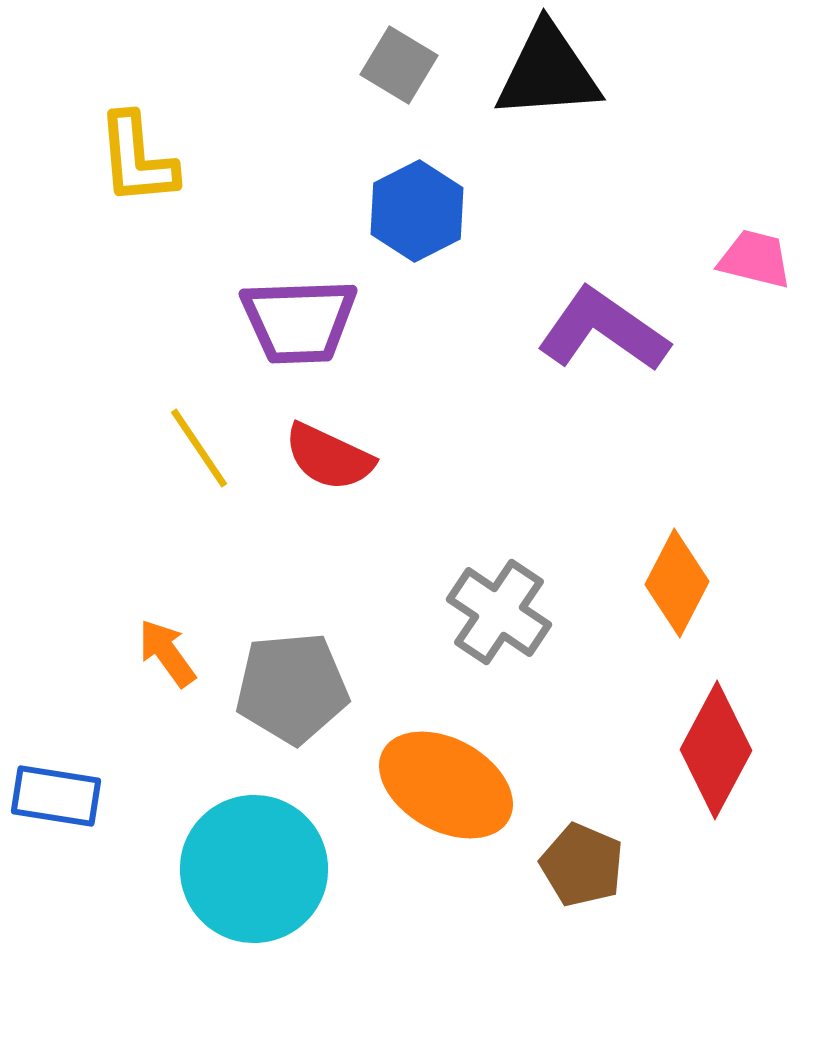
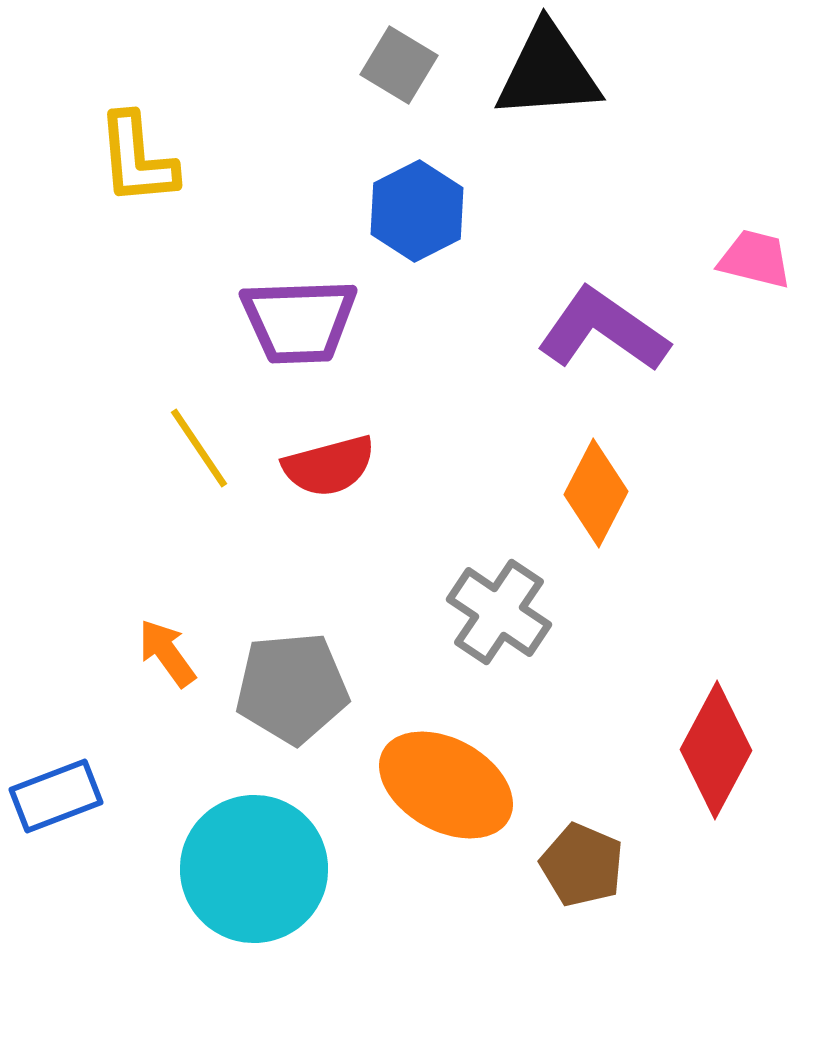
red semicircle: moved 9 px down; rotated 40 degrees counterclockwise
orange diamond: moved 81 px left, 90 px up
blue rectangle: rotated 30 degrees counterclockwise
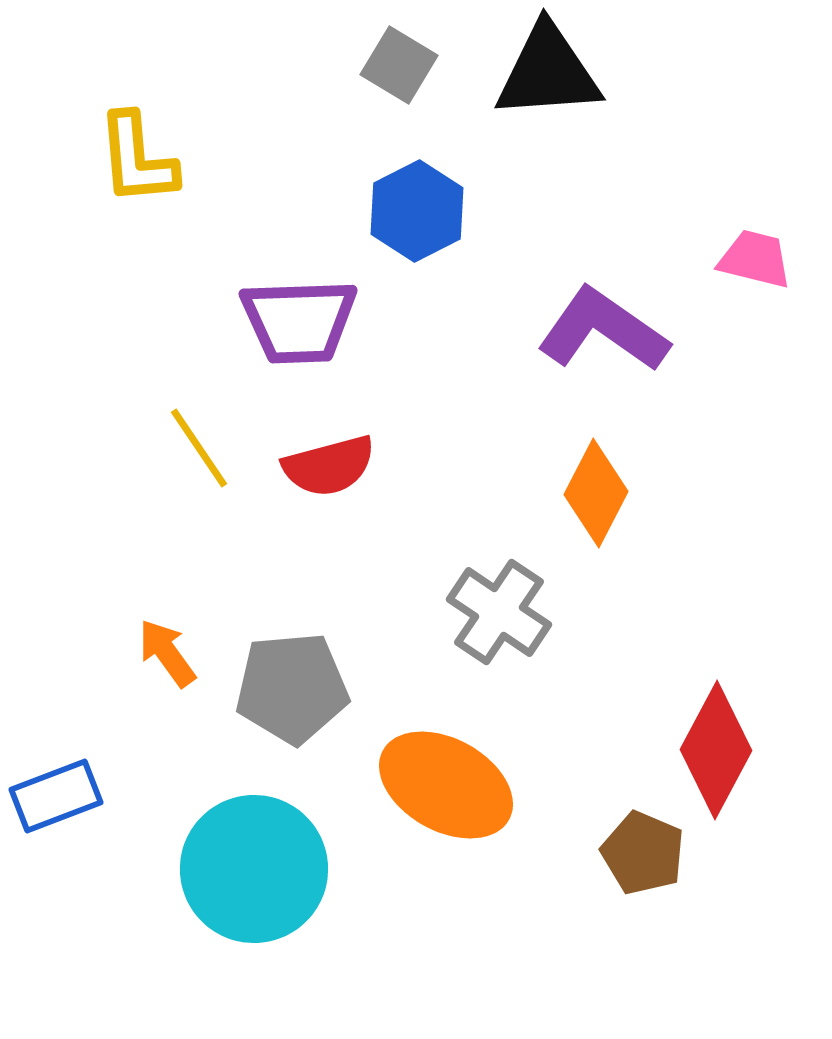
brown pentagon: moved 61 px right, 12 px up
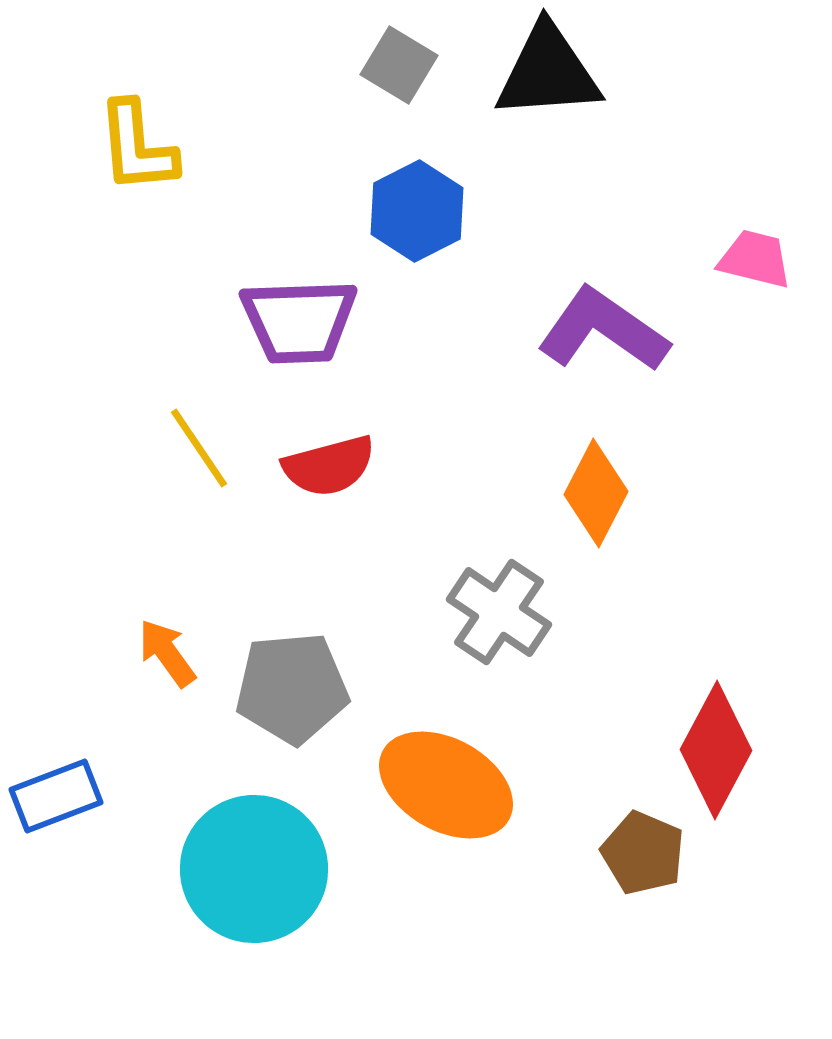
yellow L-shape: moved 12 px up
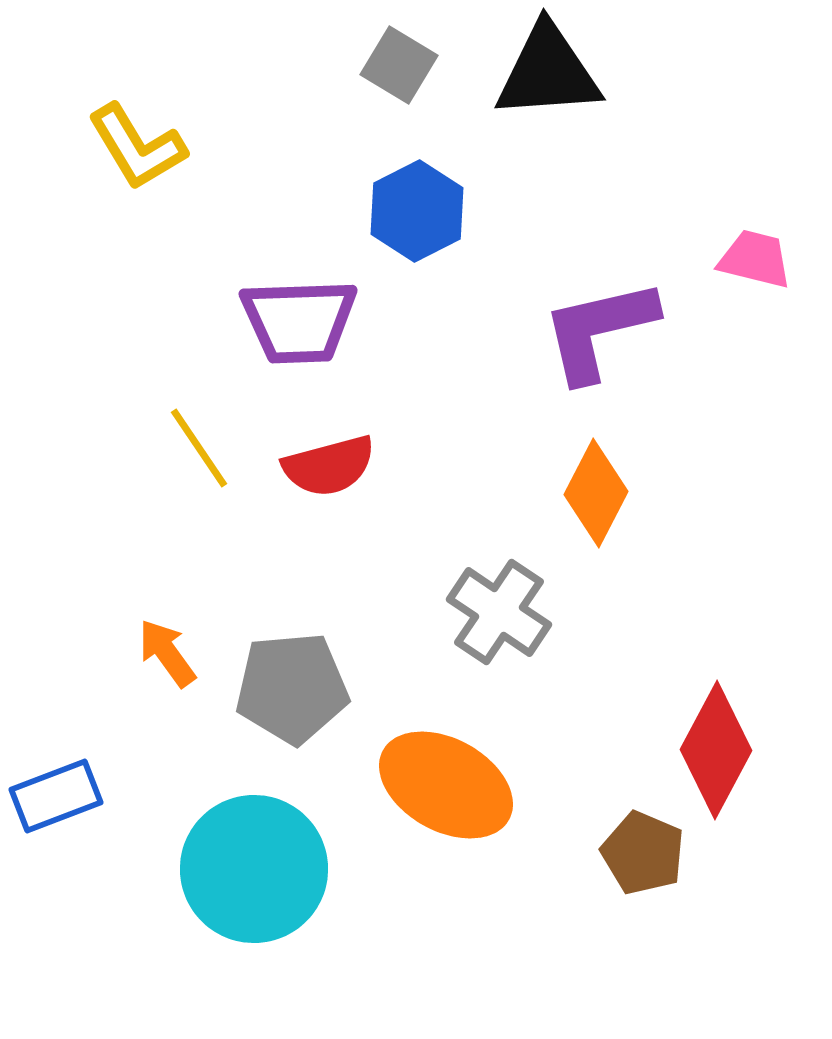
yellow L-shape: rotated 26 degrees counterclockwise
purple L-shape: moved 4 px left; rotated 48 degrees counterclockwise
